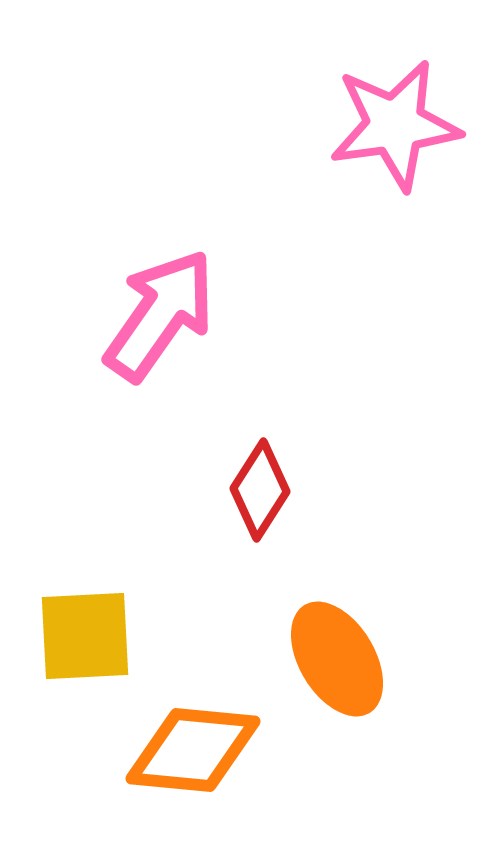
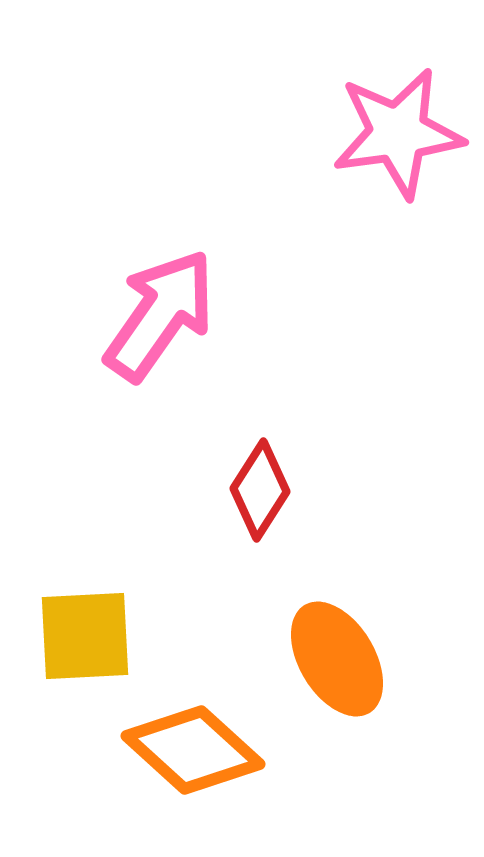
pink star: moved 3 px right, 8 px down
orange diamond: rotated 37 degrees clockwise
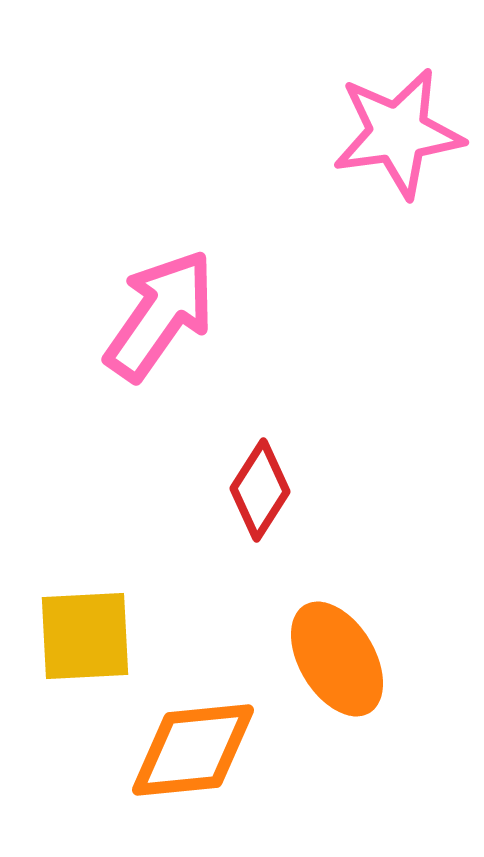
orange diamond: rotated 48 degrees counterclockwise
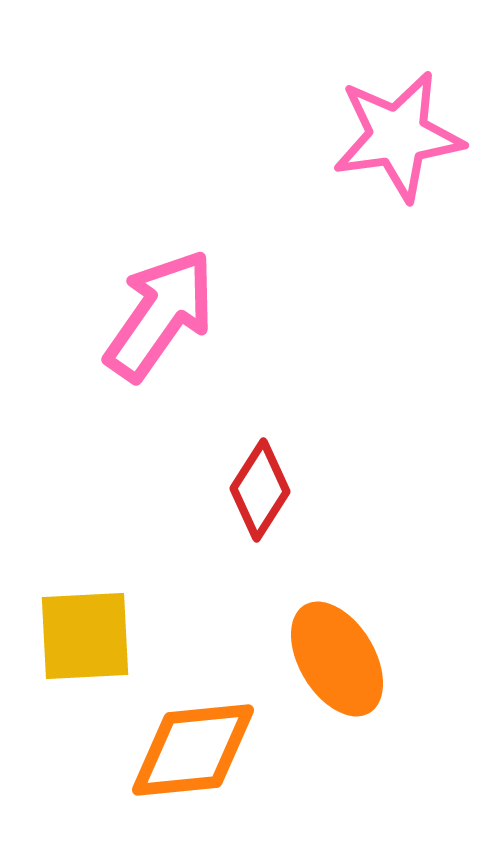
pink star: moved 3 px down
